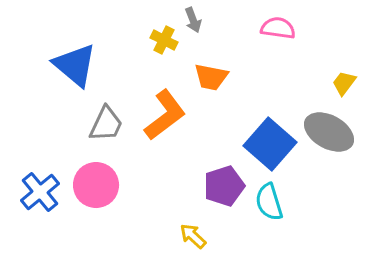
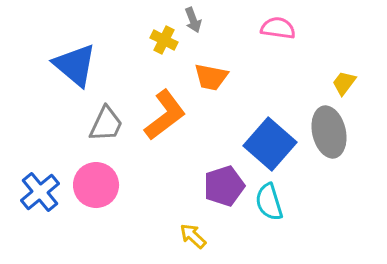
gray ellipse: rotated 48 degrees clockwise
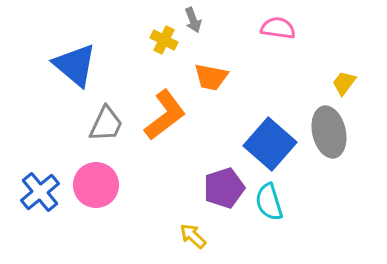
purple pentagon: moved 2 px down
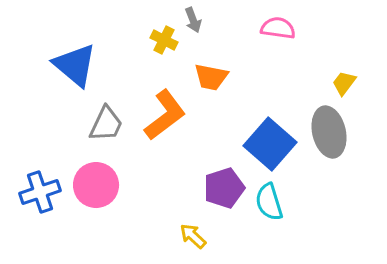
blue cross: rotated 21 degrees clockwise
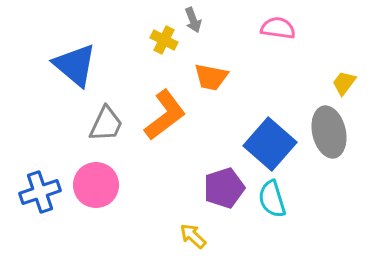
cyan semicircle: moved 3 px right, 3 px up
